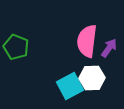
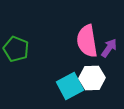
pink semicircle: rotated 16 degrees counterclockwise
green pentagon: moved 2 px down
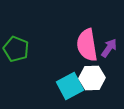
pink semicircle: moved 4 px down
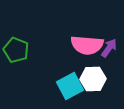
pink semicircle: rotated 76 degrees counterclockwise
green pentagon: moved 1 px down
white hexagon: moved 1 px right, 1 px down
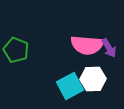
purple arrow: rotated 114 degrees clockwise
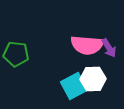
green pentagon: moved 4 px down; rotated 15 degrees counterclockwise
cyan square: moved 4 px right
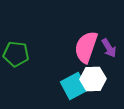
pink semicircle: moved 1 px left, 2 px down; rotated 104 degrees clockwise
